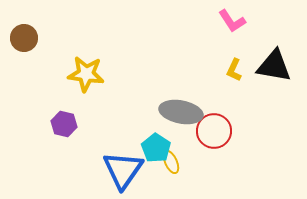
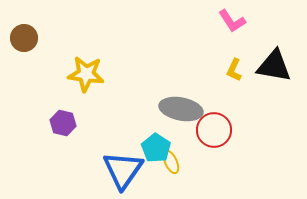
gray ellipse: moved 3 px up
purple hexagon: moved 1 px left, 1 px up
red circle: moved 1 px up
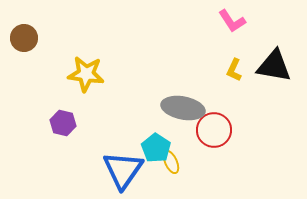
gray ellipse: moved 2 px right, 1 px up
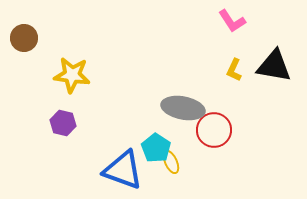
yellow star: moved 14 px left, 1 px down
blue triangle: rotated 45 degrees counterclockwise
